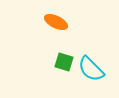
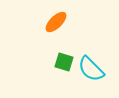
orange ellipse: rotated 70 degrees counterclockwise
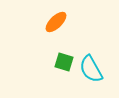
cyan semicircle: rotated 16 degrees clockwise
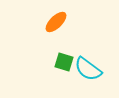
cyan semicircle: moved 3 px left; rotated 24 degrees counterclockwise
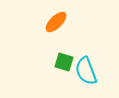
cyan semicircle: moved 2 px left, 2 px down; rotated 32 degrees clockwise
